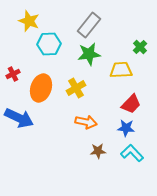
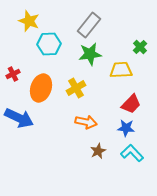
green star: moved 1 px right
brown star: rotated 21 degrees counterclockwise
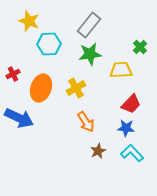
orange arrow: rotated 45 degrees clockwise
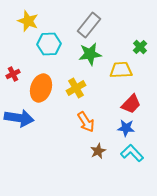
yellow star: moved 1 px left
blue arrow: rotated 16 degrees counterclockwise
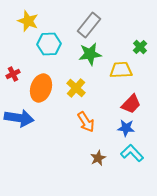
yellow cross: rotated 18 degrees counterclockwise
brown star: moved 7 px down
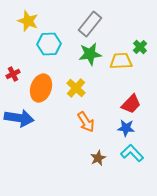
gray rectangle: moved 1 px right, 1 px up
yellow trapezoid: moved 9 px up
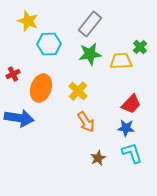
yellow cross: moved 2 px right, 3 px down
cyan L-shape: rotated 25 degrees clockwise
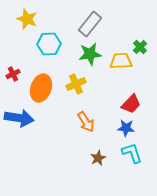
yellow star: moved 1 px left, 2 px up
yellow cross: moved 2 px left, 7 px up; rotated 24 degrees clockwise
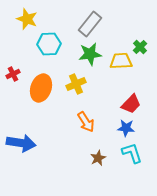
blue arrow: moved 2 px right, 25 px down
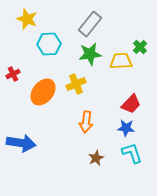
orange ellipse: moved 2 px right, 4 px down; rotated 20 degrees clockwise
orange arrow: rotated 40 degrees clockwise
brown star: moved 2 px left
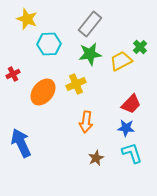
yellow trapezoid: rotated 25 degrees counterclockwise
blue arrow: rotated 124 degrees counterclockwise
